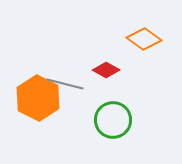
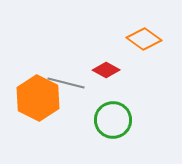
gray line: moved 1 px right, 1 px up
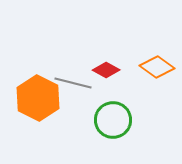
orange diamond: moved 13 px right, 28 px down
gray line: moved 7 px right
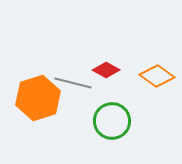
orange diamond: moved 9 px down
orange hexagon: rotated 15 degrees clockwise
green circle: moved 1 px left, 1 px down
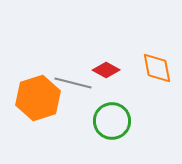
orange diamond: moved 8 px up; rotated 44 degrees clockwise
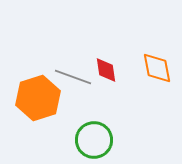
red diamond: rotated 52 degrees clockwise
gray line: moved 6 px up; rotated 6 degrees clockwise
green circle: moved 18 px left, 19 px down
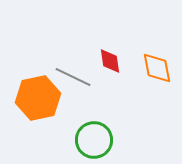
red diamond: moved 4 px right, 9 px up
gray line: rotated 6 degrees clockwise
orange hexagon: rotated 6 degrees clockwise
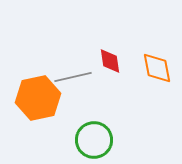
gray line: rotated 39 degrees counterclockwise
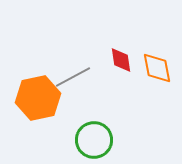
red diamond: moved 11 px right, 1 px up
gray line: rotated 15 degrees counterclockwise
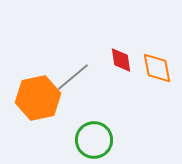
gray line: rotated 12 degrees counterclockwise
